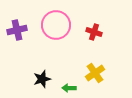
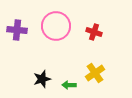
pink circle: moved 1 px down
purple cross: rotated 18 degrees clockwise
green arrow: moved 3 px up
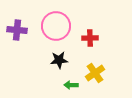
red cross: moved 4 px left, 6 px down; rotated 21 degrees counterclockwise
black star: moved 17 px right, 19 px up; rotated 12 degrees clockwise
green arrow: moved 2 px right
